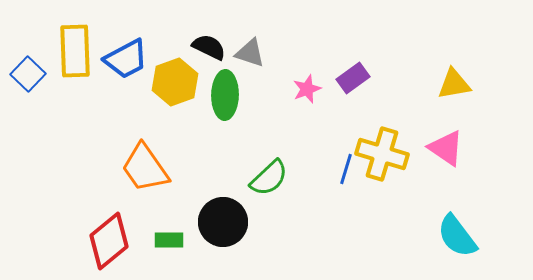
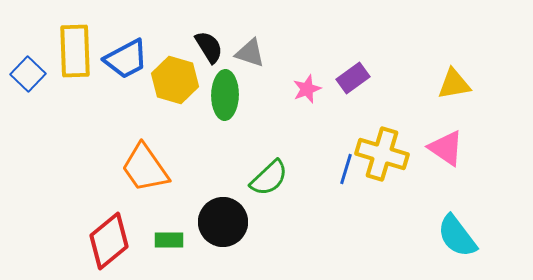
black semicircle: rotated 32 degrees clockwise
yellow hexagon: moved 2 px up; rotated 24 degrees counterclockwise
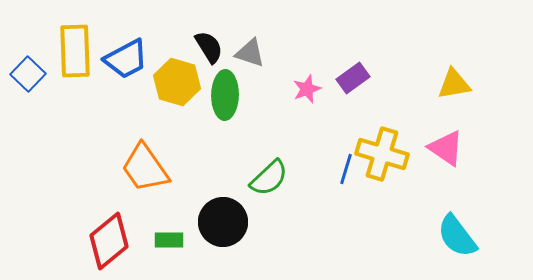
yellow hexagon: moved 2 px right, 2 px down
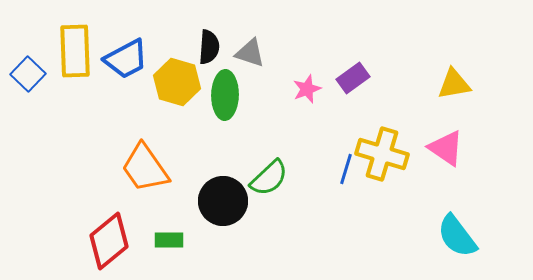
black semicircle: rotated 36 degrees clockwise
black circle: moved 21 px up
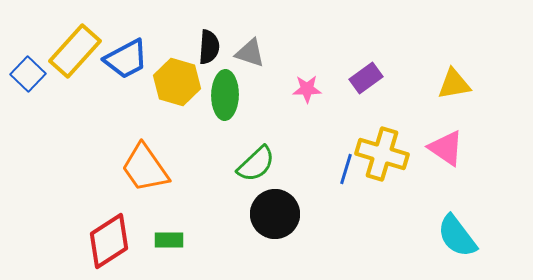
yellow rectangle: rotated 44 degrees clockwise
purple rectangle: moved 13 px right
pink star: rotated 20 degrees clockwise
green semicircle: moved 13 px left, 14 px up
black circle: moved 52 px right, 13 px down
red diamond: rotated 6 degrees clockwise
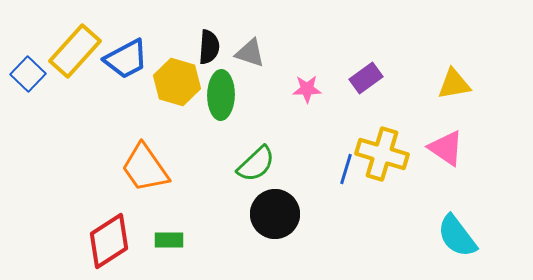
green ellipse: moved 4 px left
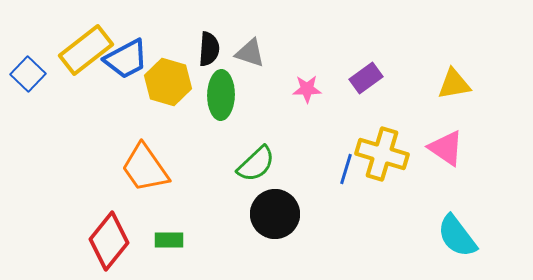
black semicircle: moved 2 px down
yellow rectangle: moved 11 px right, 1 px up; rotated 10 degrees clockwise
yellow hexagon: moved 9 px left
red diamond: rotated 18 degrees counterclockwise
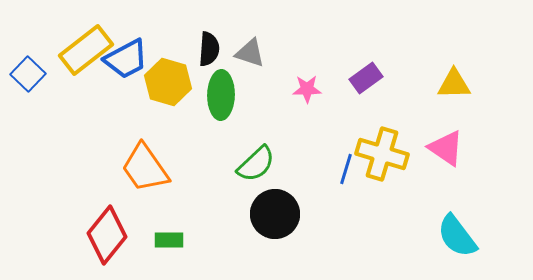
yellow triangle: rotated 9 degrees clockwise
red diamond: moved 2 px left, 6 px up
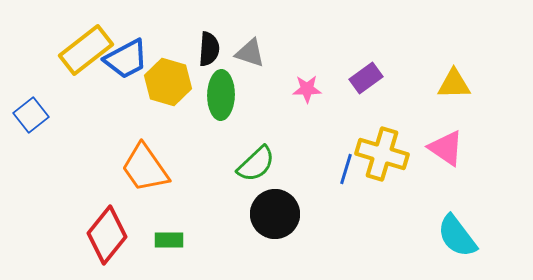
blue square: moved 3 px right, 41 px down; rotated 8 degrees clockwise
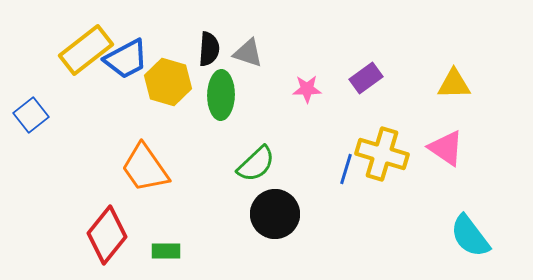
gray triangle: moved 2 px left
cyan semicircle: moved 13 px right
green rectangle: moved 3 px left, 11 px down
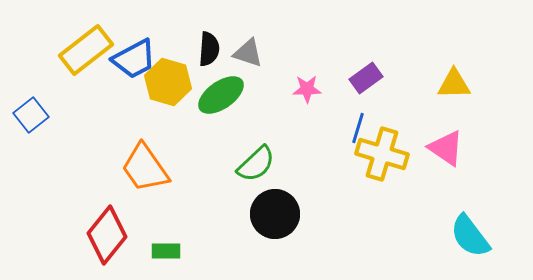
blue trapezoid: moved 8 px right
green ellipse: rotated 54 degrees clockwise
blue line: moved 12 px right, 41 px up
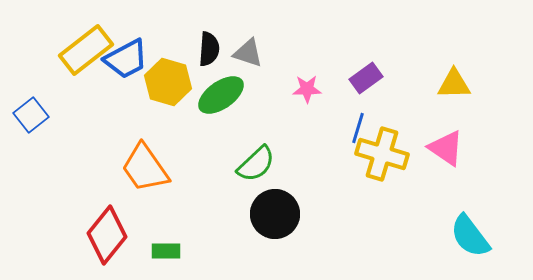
blue trapezoid: moved 8 px left
